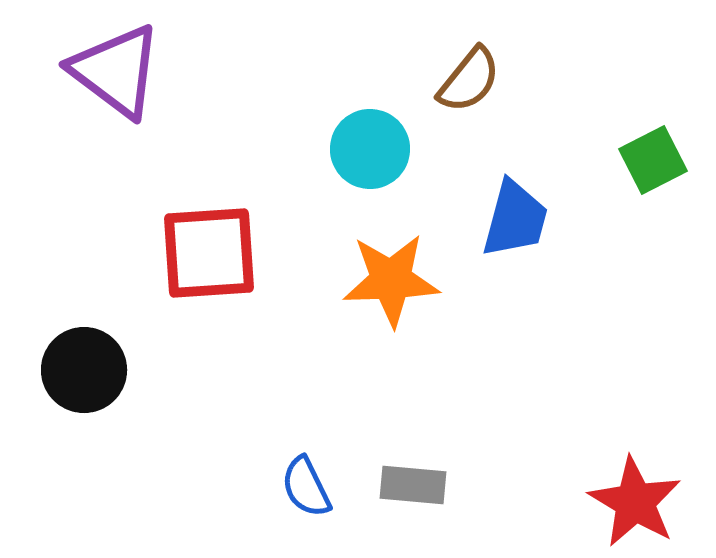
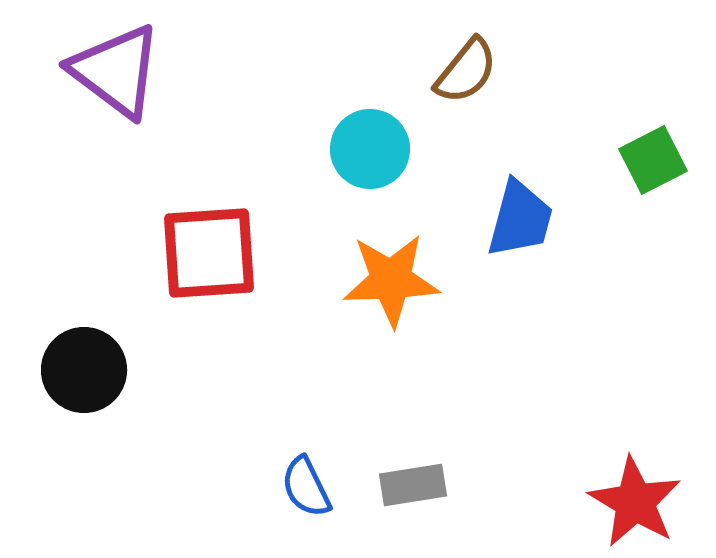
brown semicircle: moved 3 px left, 9 px up
blue trapezoid: moved 5 px right
gray rectangle: rotated 14 degrees counterclockwise
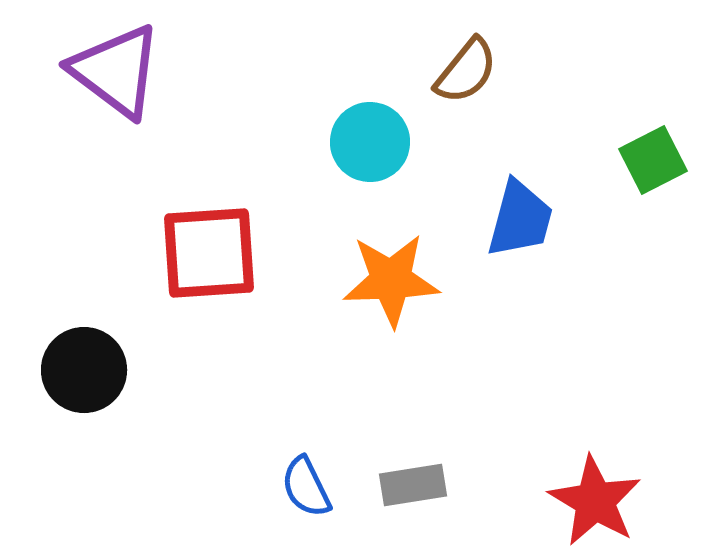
cyan circle: moved 7 px up
red star: moved 40 px left, 1 px up
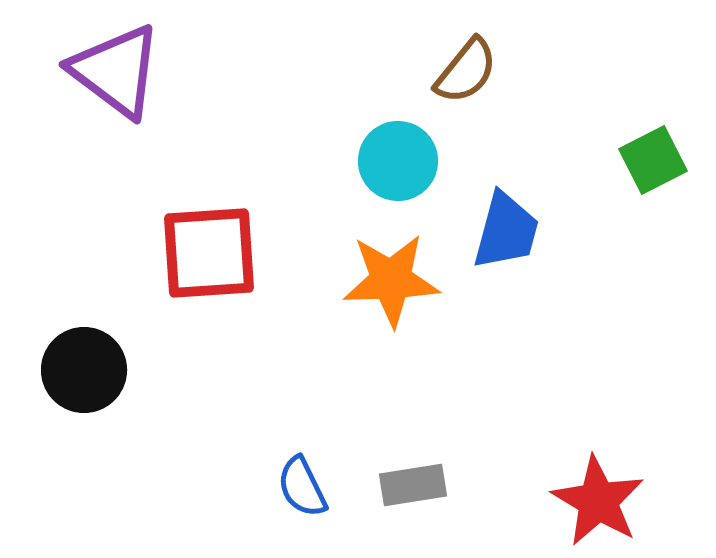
cyan circle: moved 28 px right, 19 px down
blue trapezoid: moved 14 px left, 12 px down
blue semicircle: moved 4 px left
red star: moved 3 px right
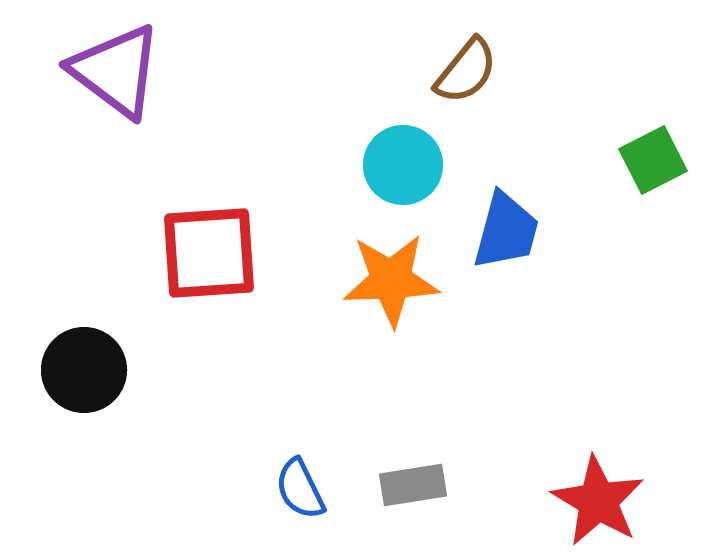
cyan circle: moved 5 px right, 4 px down
blue semicircle: moved 2 px left, 2 px down
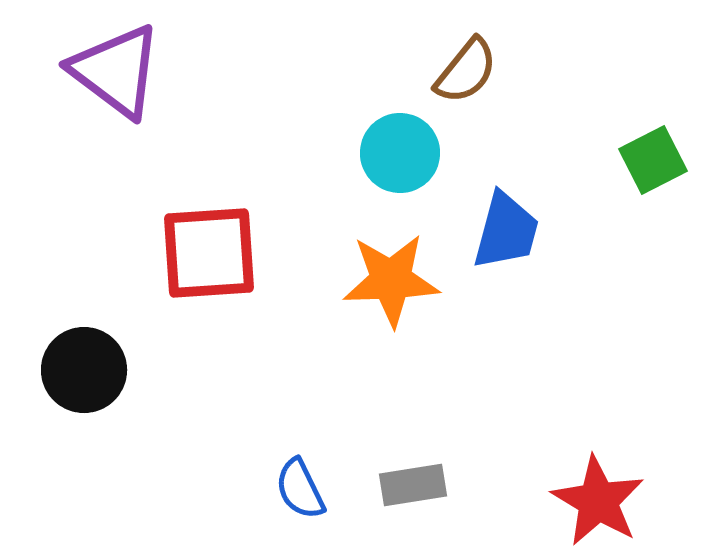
cyan circle: moved 3 px left, 12 px up
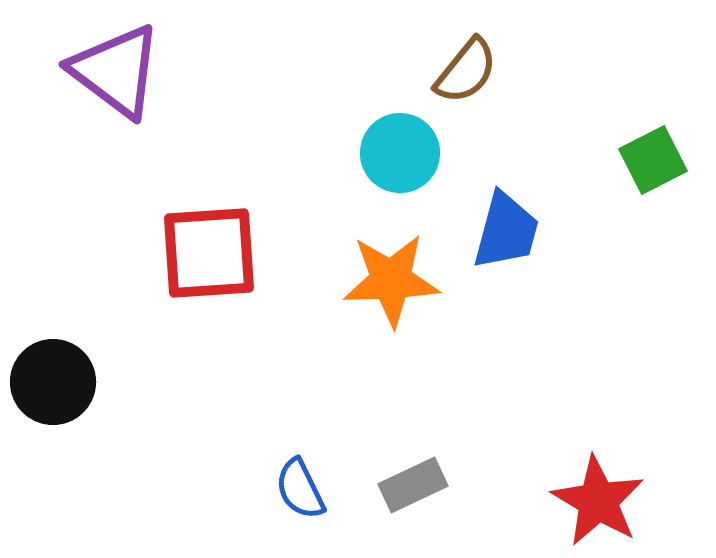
black circle: moved 31 px left, 12 px down
gray rectangle: rotated 16 degrees counterclockwise
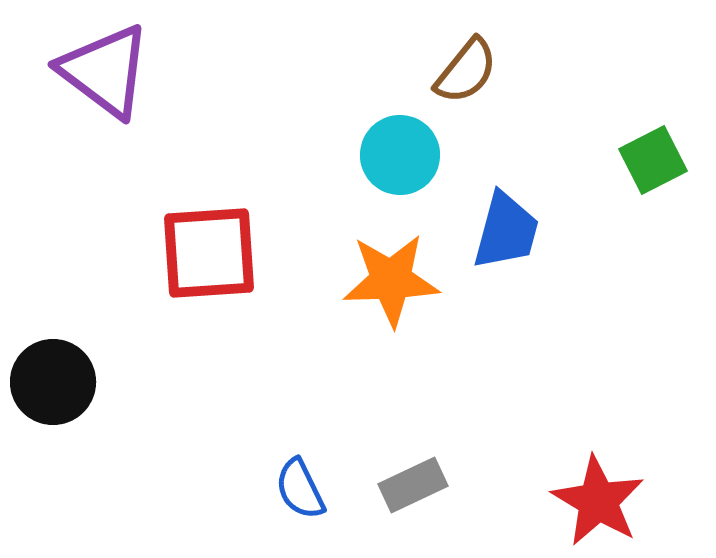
purple triangle: moved 11 px left
cyan circle: moved 2 px down
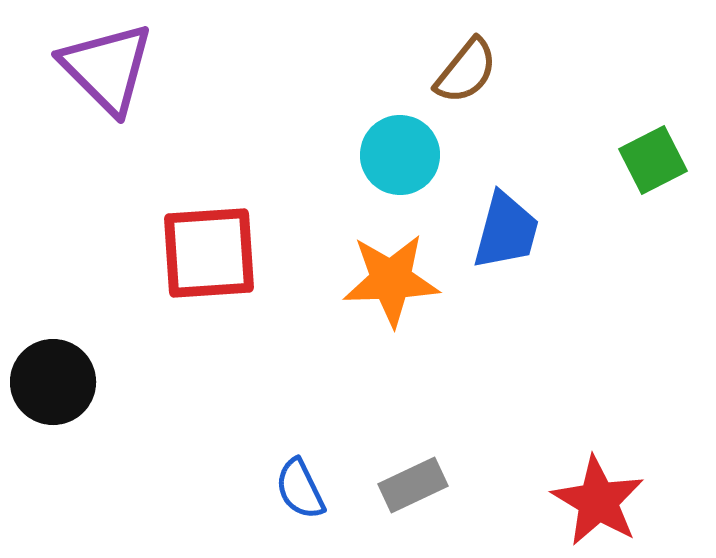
purple triangle: moved 2 px right, 3 px up; rotated 8 degrees clockwise
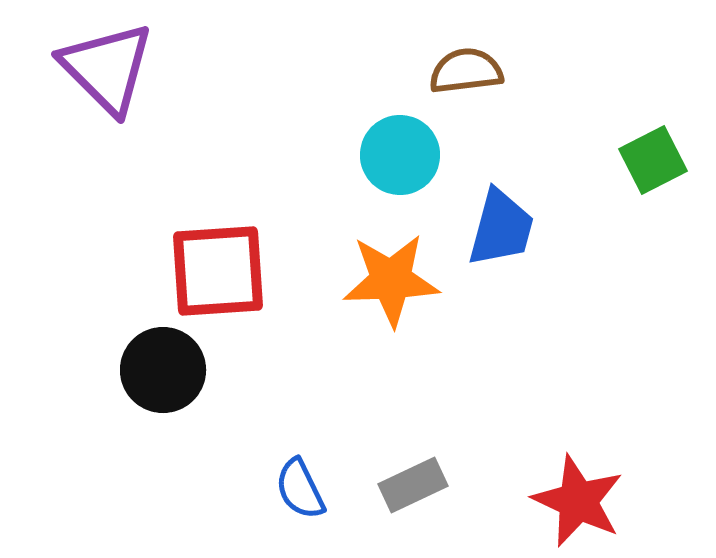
brown semicircle: rotated 136 degrees counterclockwise
blue trapezoid: moved 5 px left, 3 px up
red square: moved 9 px right, 18 px down
black circle: moved 110 px right, 12 px up
red star: moved 20 px left; rotated 6 degrees counterclockwise
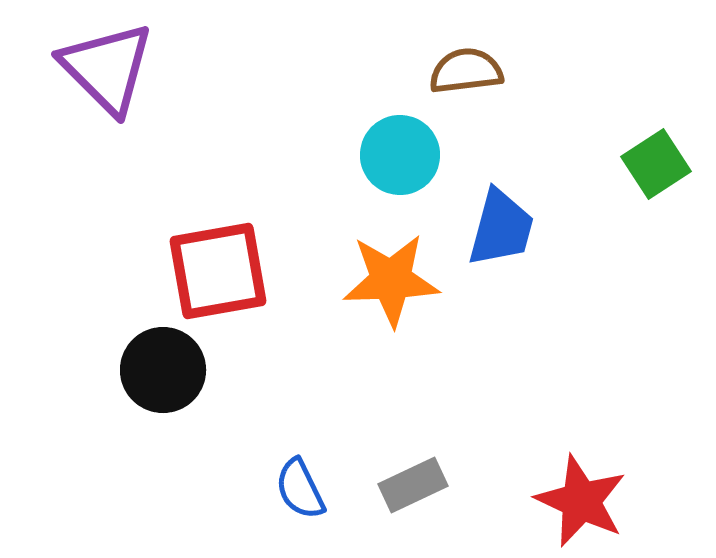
green square: moved 3 px right, 4 px down; rotated 6 degrees counterclockwise
red square: rotated 6 degrees counterclockwise
red star: moved 3 px right
